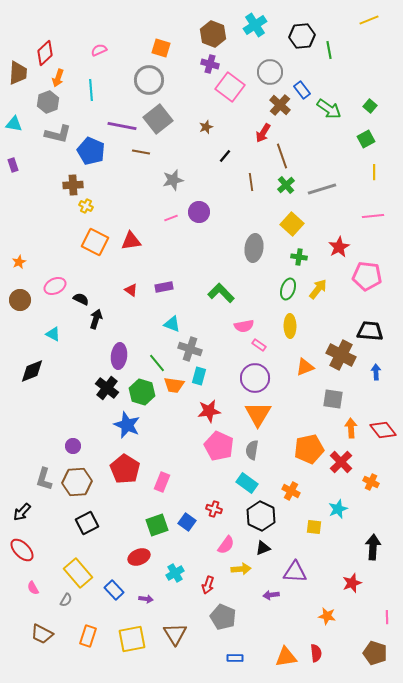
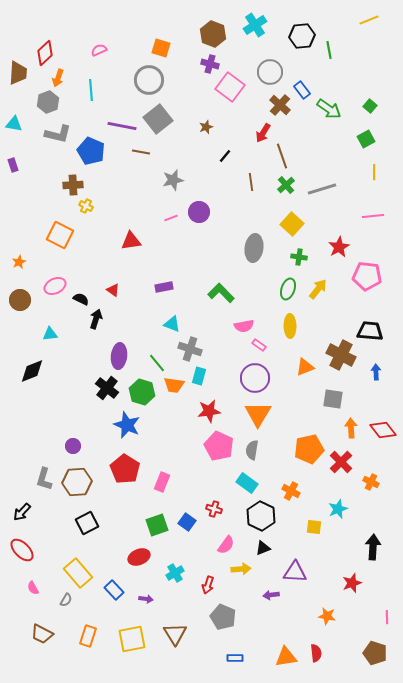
orange square at (95, 242): moved 35 px left, 7 px up
red triangle at (131, 290): moved 18 px left
cyan triangle at (53, 334): moved 3 px left; rotated 35 degrees counterclockwise
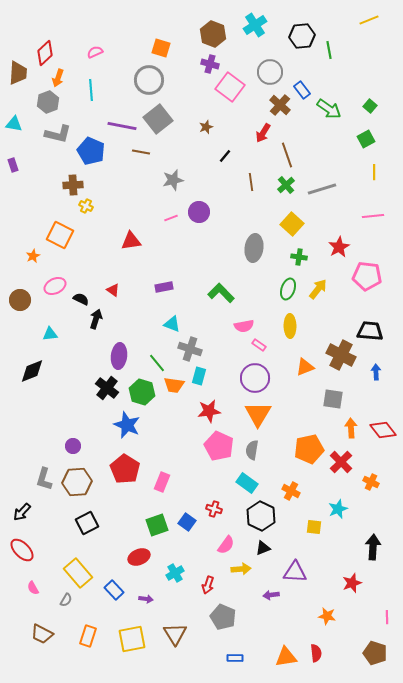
pink semicircle at (99, 50): moved 4 px left, 2 px down
brown line at (282, 156): moved 5 px right, 1 px up
orange star at (19, 262): moved 14 px right, 6 px up
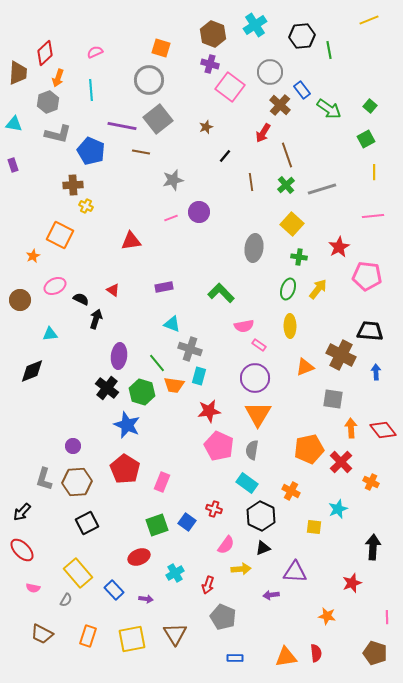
pink semicircle at (33, 588): rotated 48 degrees counterclockwise
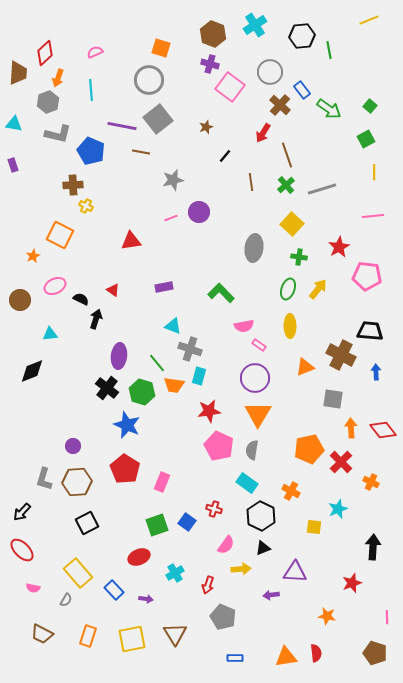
cyan triangle at (172, 324): moved 1 px right, 2 px down
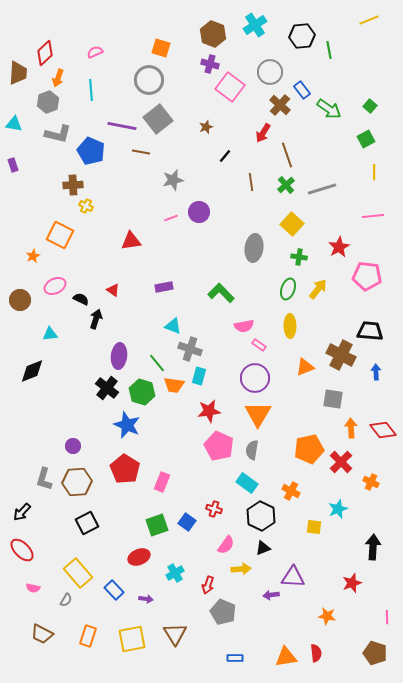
purple triangle at (295, 572): moved 2 px left, 5 px down
gray pentagon at (223, 617): moved 5 px up
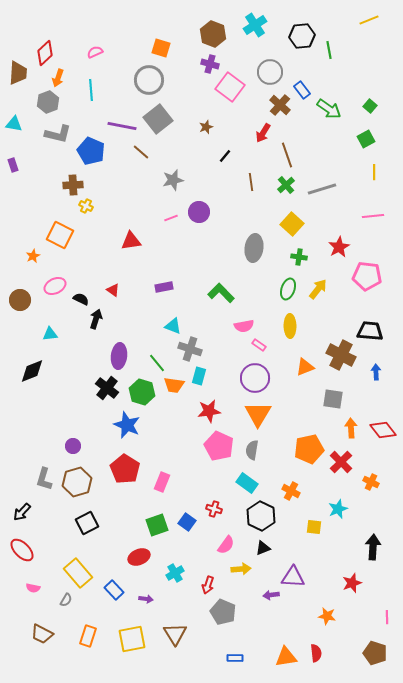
brown line at (141, 152): rotated 30 degrees clockwise
brown hexagon at (77, 482): rotated 12 degrees counterclockwise
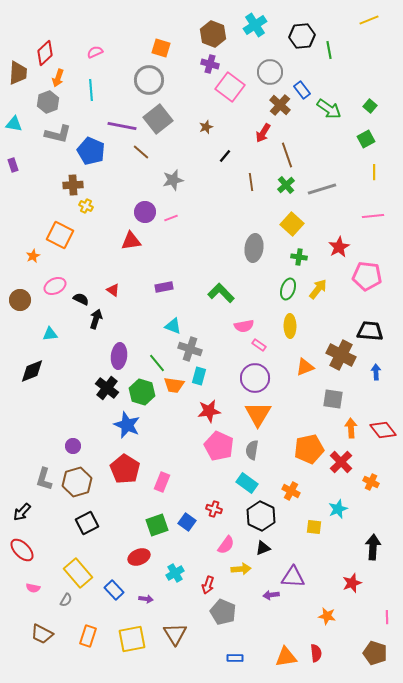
purple circle at (199, 212): moved 54 px left
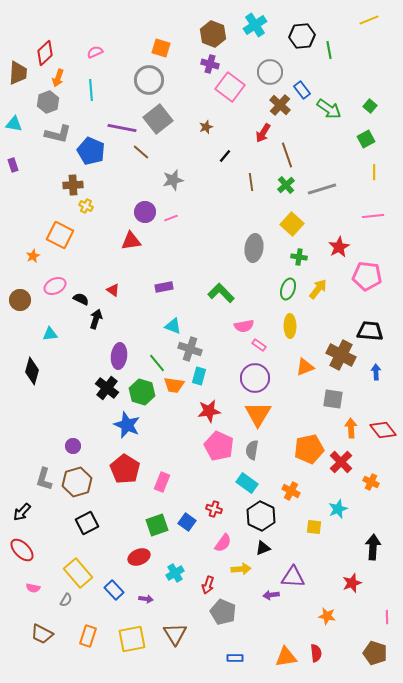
purple line at (122, 126): moved 2 px down
black diamond at (32, 371): rotated 52 degrees counterclockwise
pink semicircle at (226, 545): moved 3 px left, 2 px up
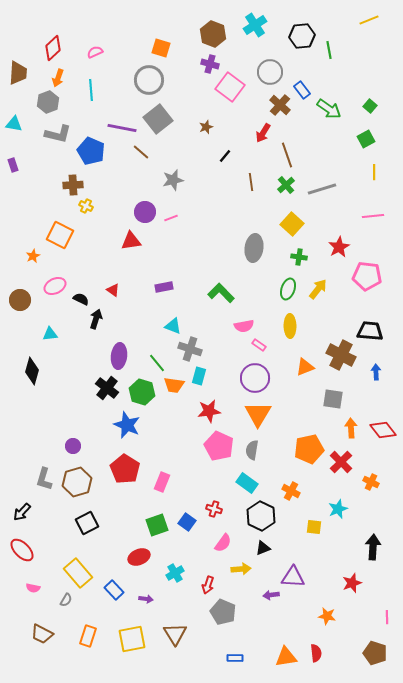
red diamond at (45, 53): moved 8 px right, 5 px up
